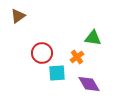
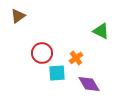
green triangle: moved 8 px right, 7 px up; rotated 18 degrees clockwise
orange cross: moved 1 px left, 1 px down
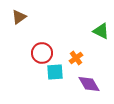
brown triangle: moved 1 px right, 1 px down
cyan square: moved 2 px left, 1 px up
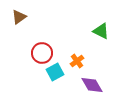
orange cross: moved 1 px right, 3 px down
cyan square: rotated 24 degrees counterclockwise
purple diamond: moved 3 px right, 1 px down
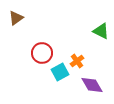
brown triangle: moved 3 px left, 1 px down
cyan square: moved 5 px right
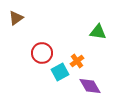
green triangle: moved 3 px left, 1 px down; rotated 18 degrees counterclockwise
purple diamond: moved 2 px left, 1 px down
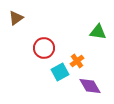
red circle: moved 2 px right, 5 px up
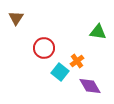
brown triangle: rotated 21 degrees counterclockwise
cyan square: rotated 24 degrees counterclockwise
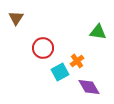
red circle: moved 1 px left
cyan square: rotated 24 degrees clockwise
purple diamond: moved 1 px left, 1 px down
